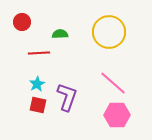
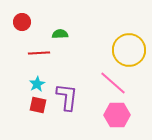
yellow circle: moved 20 px right, 18 px down
purple L-shape: rotated 12 degrees counterclockwise
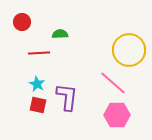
cyan star: rotated 14 degrees counterclockwise
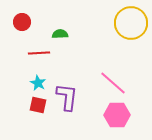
yellow circle: moved 2 px right, 27 px up
cyan star: moved 1 px right, 1 px up
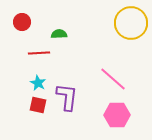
green semicircle: moved 1 px left
pink line: moved 4 px up
